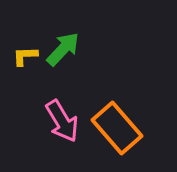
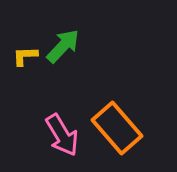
green arrow: moved 3 px up
pink arrow: moved 14 px down
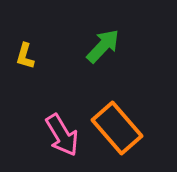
green arrow: moved 40 px right
yellow L-shape: rotated 72 degrees counterclockwise
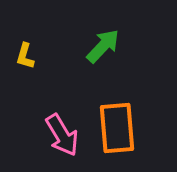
orange rectangle: rotated 36 degrees clockwise
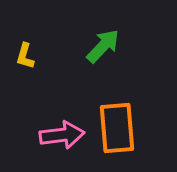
pink arrow: rotated 66 degrees counterclockwise
